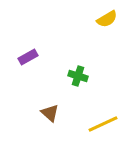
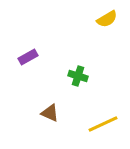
brown triangle: rotated 18 degrees counterclockwise
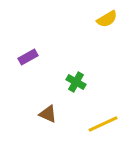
green cross: moved 2 px left, 6 px down; rotated 12 degrees clockwise
brown triangle: moved 2 px left, 1 px down
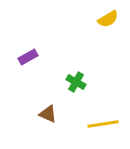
yellow semicircle: moved 1 px right
yellow line: rotated 16 degrees clockwise
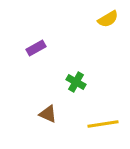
purple rectangle: moved 8 px right, 9 px up
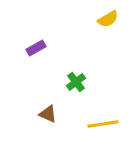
green cross: rotated 24 degrees clockwise
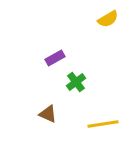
purple rectangle: moved 19 px right, 10 px down
